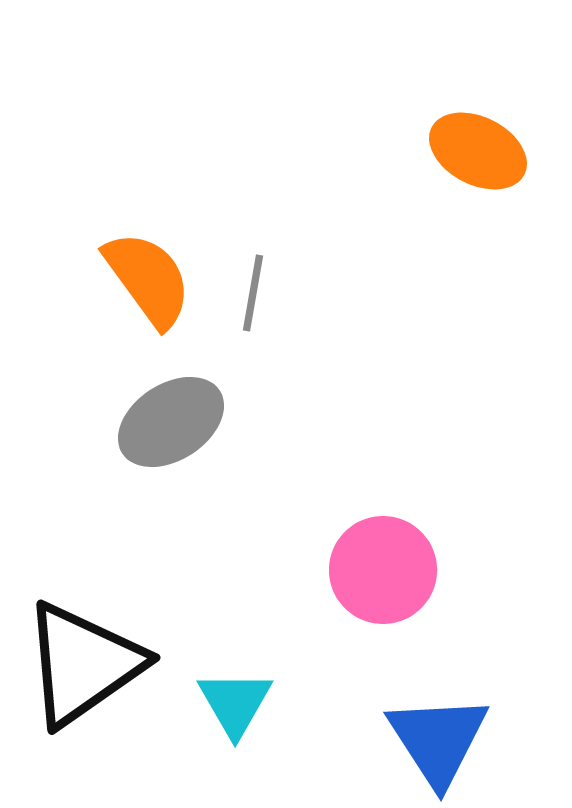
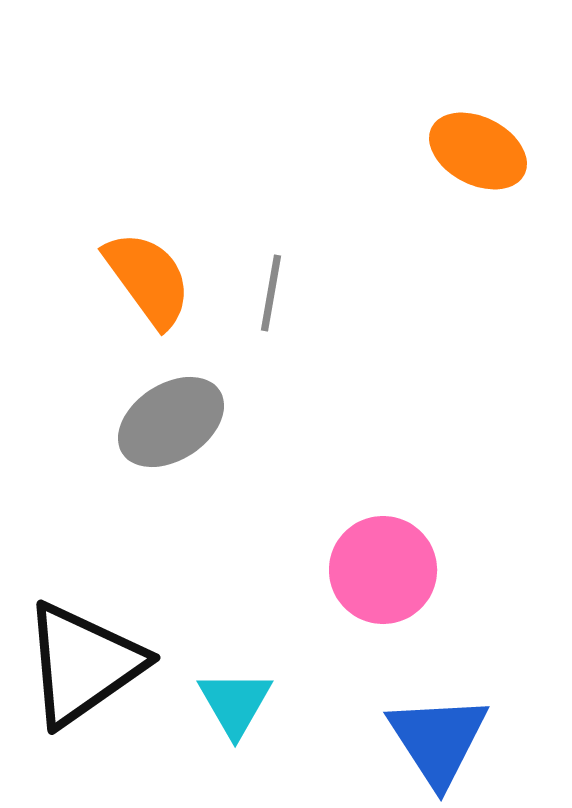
gray line: moved 18 px right
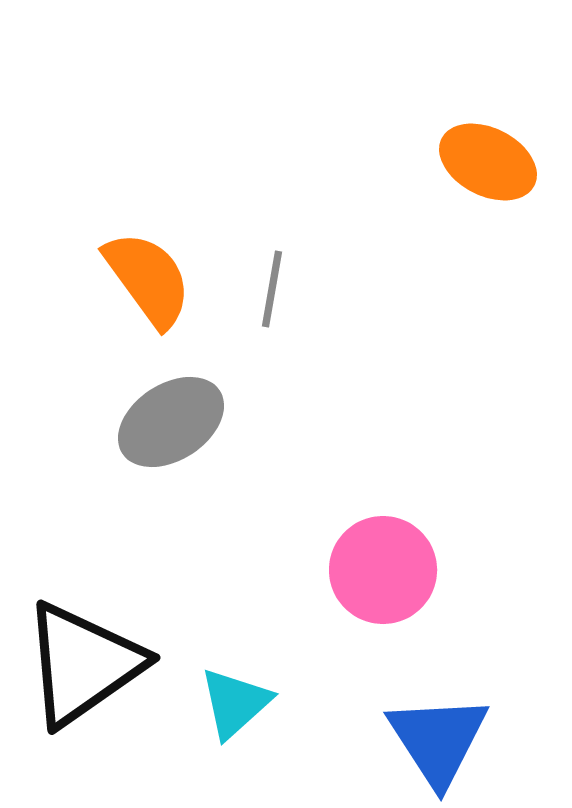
orange ellipse: moved 10 px right, 11 px down
gray line: moved 1 px right, 4 px up
cyan triangle: rotated 18 degrees clockwise
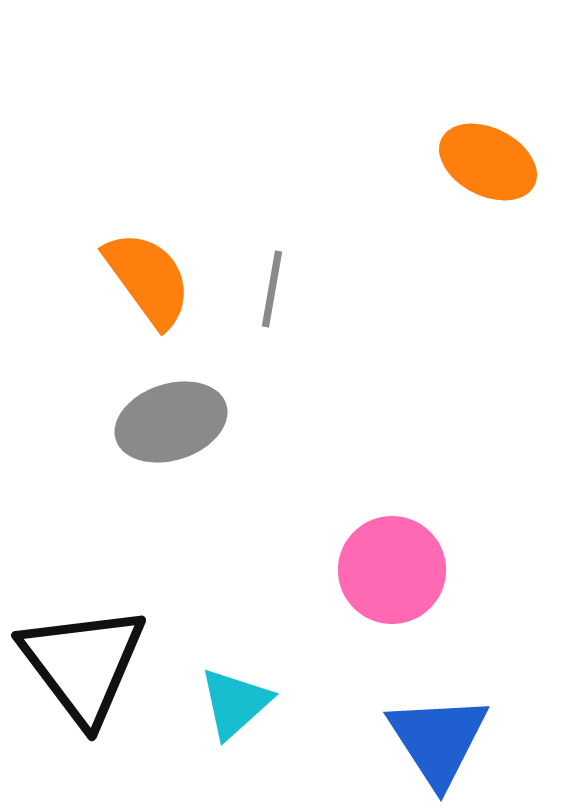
gray ellipse: rotated 15 degrees clockwise
pink circle: moved 9 px right
black triangle: rotated 32 degrees counterclockwise
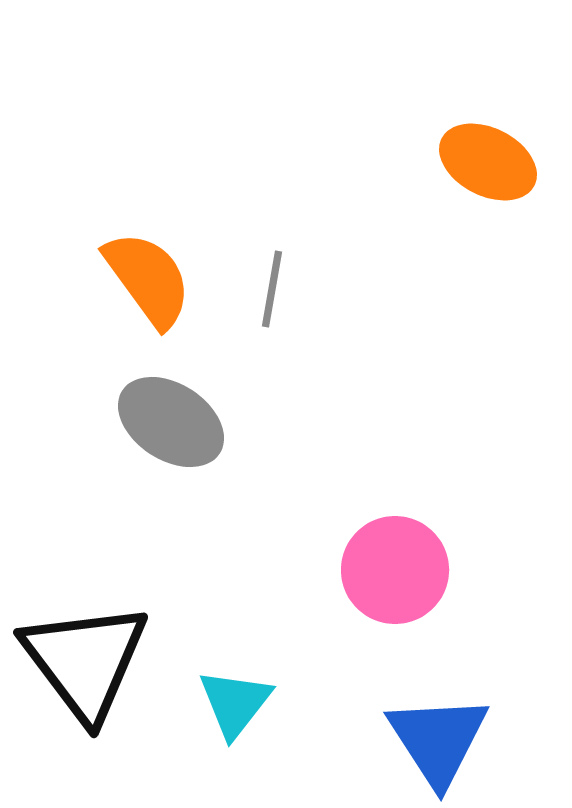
gray ellipse: rotated 51 degrees clockwise
pink circle: moved 3 px right
black triangle: moved 2 px right, 3 px up
cyan triangle: rotated 10 degrees counterclockwise
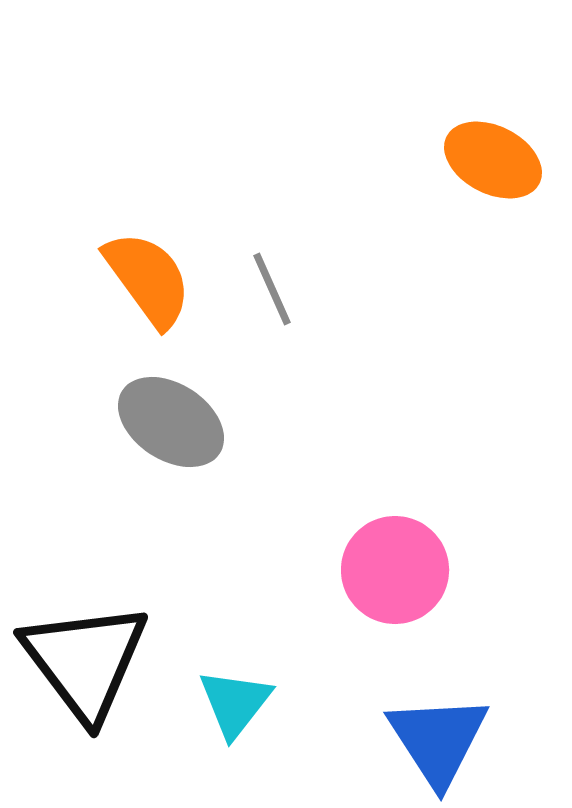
orange ellipse: moved 5 px right, 2 px up
gray line: rotated 34 degrees counterclockwise
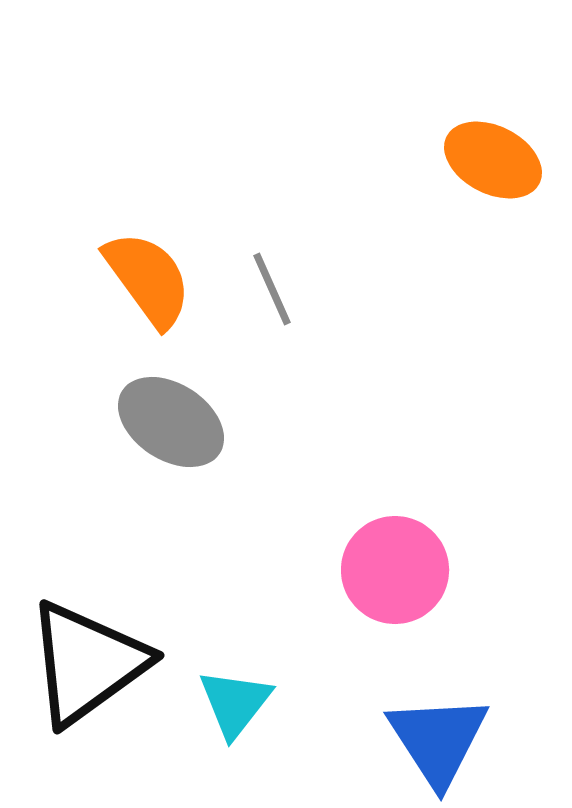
black triangle: moved 2 px right, 2 px down; rotated 31 degrees clockwise
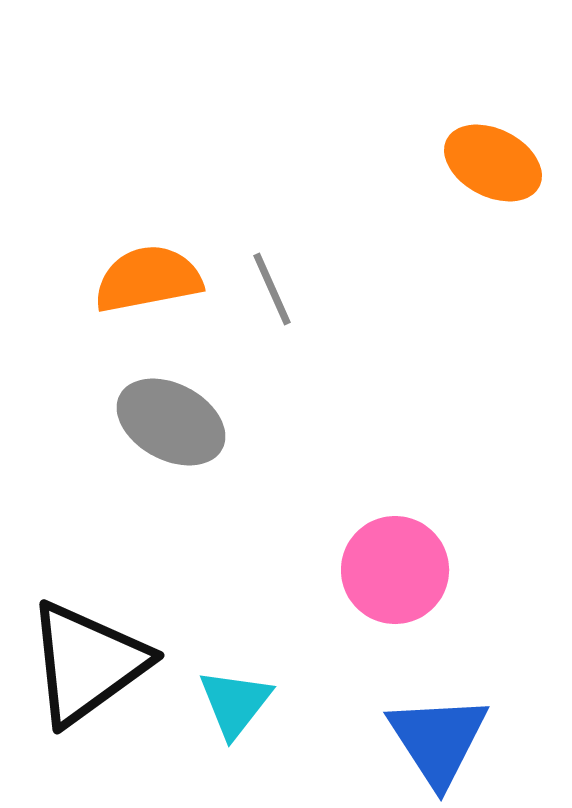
orange ellipse: moved 3 px down
orange semicircle: rotated 65 degrees counterclockwise
gray ellipse: rotated 5 degrees counterclockwise
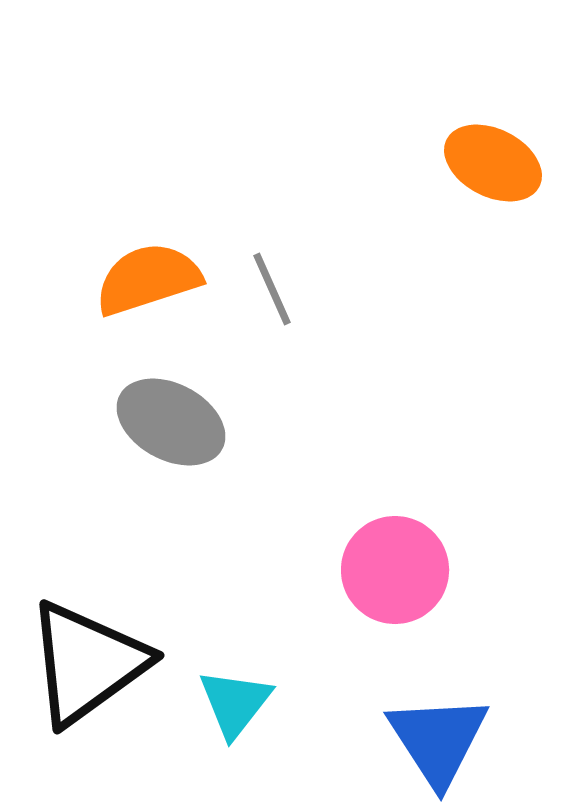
orange semicircle: rotated 7 degrees counterclockwise
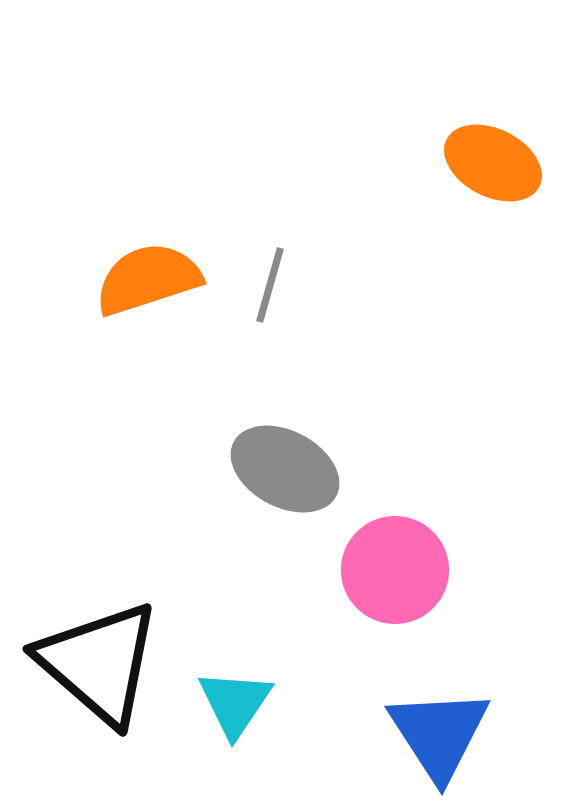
gray line: moved 2 px left, 4 px up; rotated 40 degrees clockwise
gray ellipse: moved 114 px right, 47 px down
black triangle: moved 12 px right; rotated 43 degrees counterclockwise
cyan triangle: rotated 4 degrees counterclockwise
blue triangle: moved 1 px right, 6 px up
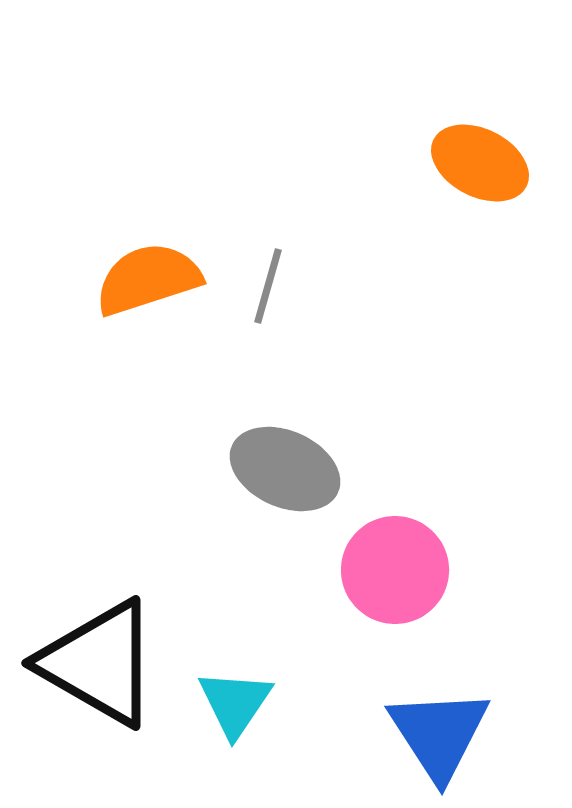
orange ellipse: moved 13 px left
gray line: moved 2 px left, 1 px down
gray ellipse: rotated 4 degrees counterclockwise
black triangle: rotated 11 degrees counterclockwise
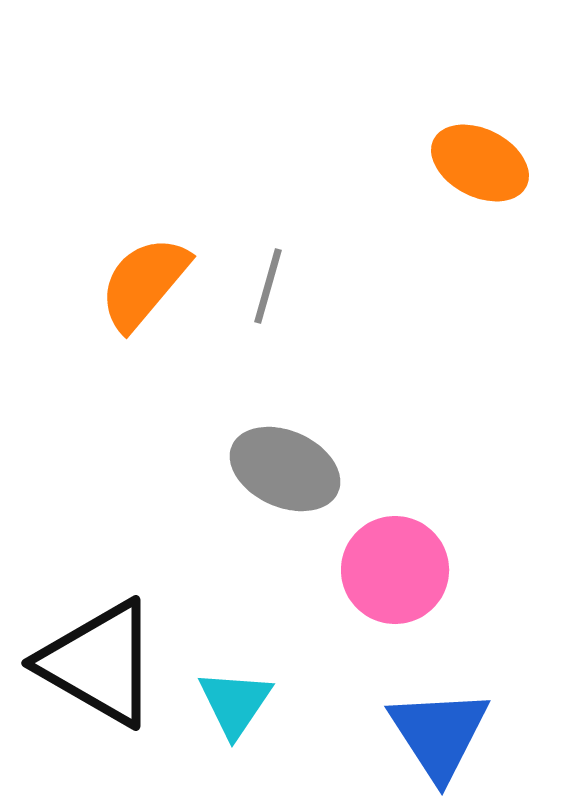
orange semicircle: moved 4 px left, 4 px down; rotated 32 degrees counterclockwise
